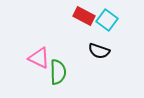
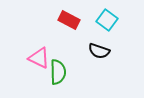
red rectangle: moved 15 px left, 4 px down
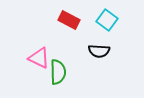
black semicircle: rotated 15 degrees counterclockwise
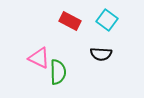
red rectangle: moved 1 px right, 1 px down
black semicircle: moved 2 px right, 3 px down
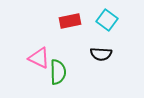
red rectangle: rotated 40 degrees counterclockwise
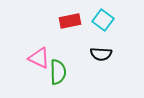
cyan square: moved 4 px left
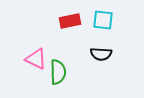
cyan square: rotated 30 degrees counterclockwise
pink triangle: moved 3 px left, 1 px down
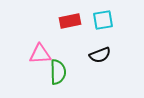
cyan square: rotated 15 degrees counterclockwise
black semicircle: moved 1 px left, 1 px down; rotated 25 degrees counterclockwise
pink triangle: moved 4 px right, 5 px up; rotated 30 degrees counterclockwise
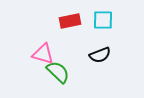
cyan square: rotated 10 degrees clockwise
pink triangle: moved 3 px right; rotated 20 degrees clockwise
green semicircle: rotated 45 degrees counterclockwise
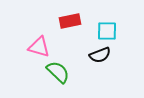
cyan square: moved 4 px right, 11 px down
pink triangle: moved 4 px left, 7 px up
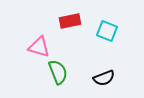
cyan square: rotated 20 degrees clockwise
black semicircle: moved 4 px right, 23 px down
green semicircle: rotated 25 degrees clockwise
